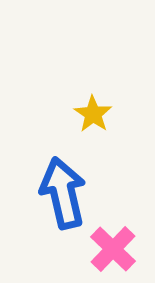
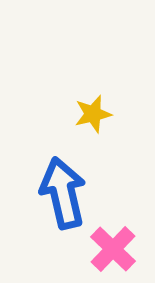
yellow star: rotated 24 degrees clockwise
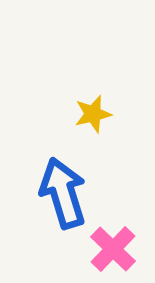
blue arrow: rotated 4 degrees counterclockwise
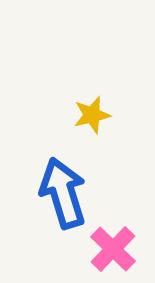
yellow star: moved 1 px left, 1 px down
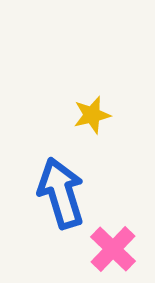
blue arrow: moved 2 px left
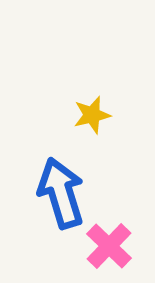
pink cross: moved 4 px left, 3 px up
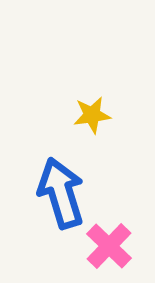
yellow star: rotated 6 degrees clockwise
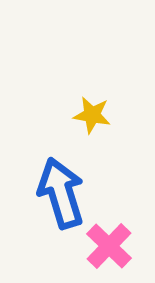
yellow star: rotated 18 degrees clockwise
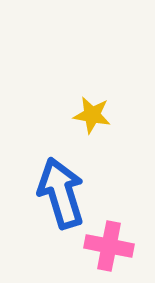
pink cross: rotated 33 degrees counterclockwise
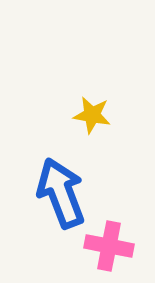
blue arrow: rotated 4 degrees counterclockwise
